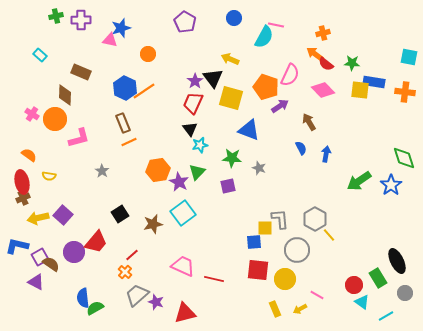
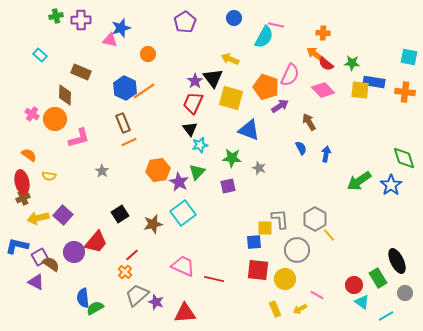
purple pentagon at (185, 22): rotated 10 degrees clockwise
orange cross at (323, 33): rotated 16 degrees clockwise
red triangle at (185, 313): rotated 10 degrees clockwise
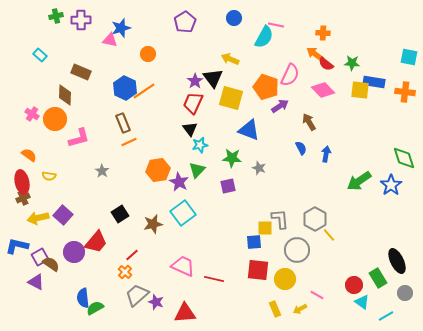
green triangle at (197, 172): moved 2 px up
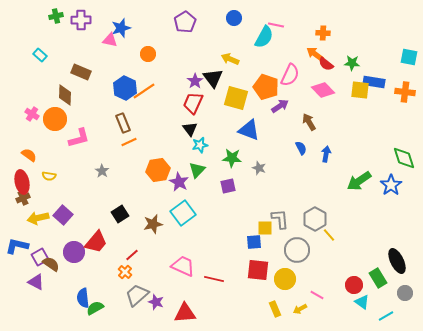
yellow square at (231, 98): moved 5 px right
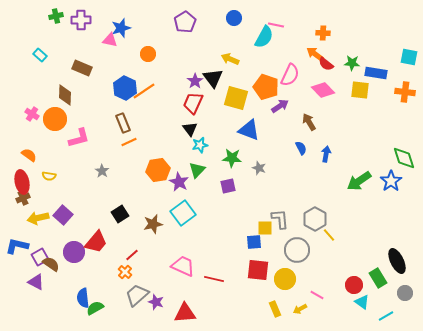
brown rectangle at (81, 72): moved 1 px right, 4 px up
blue rectangle at (374, 82): moved 2 px right, 9 px up
blue star at (391, 185): moved 4 px up
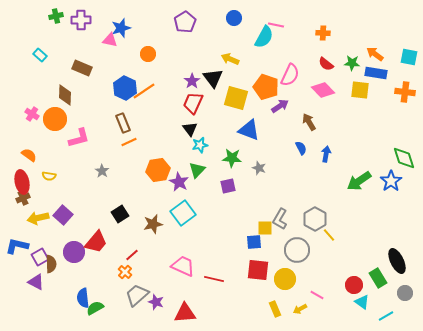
orange arrow at (315, 54): moved 60 px right
purple star at (195, 81): moved 3 px left
gray L-shape at (280, 219): rotated 145 degrees counterclockwise
brown semicircle at (51, 264): rotated 54 degrees clockwise
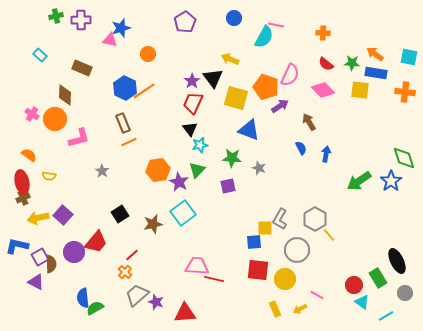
pink trapezoid at (183, 266): moved 14 px right; rotated 20 degrees counterclockwise
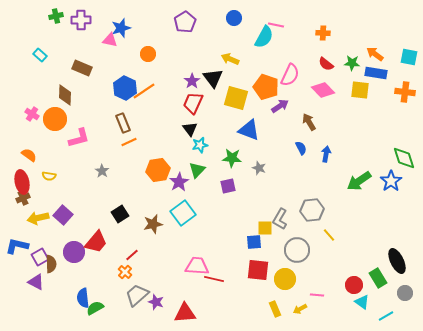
purple star at (179, 182): rotated 12 degrees clockwise
gray hexagon at (315, 219): moved 3 px left, 9 px up; rotated 25 degrees clockwise
pink line at (317, 295): rotated 24 degrees counterclockwise
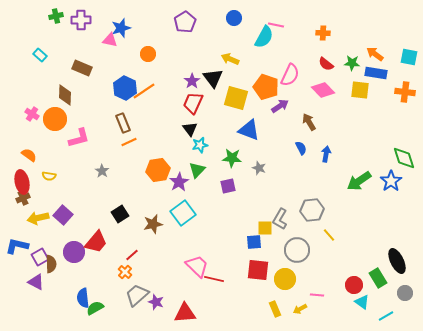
pink trapezoid at (197, 266): rotated 40 degrees clockwise
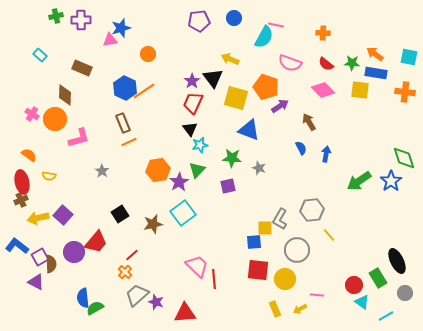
purple pentagon at (185, 22): moved 14 px right, 1 px up; rotated 25 degrees clockwise
pink triangle at (110, 40): rotated 21 degrees counterclockwise
pink semicircle at (290, 75): moved 12 px up; rotated 85 degrees clockwise
brown cross at (23, 198): moved 2 px left, 2 px down
blue L-shape at (17, 246): rotated 25 degrees clockwise
red line at (214, 279): rotated 72 degrees clockwise
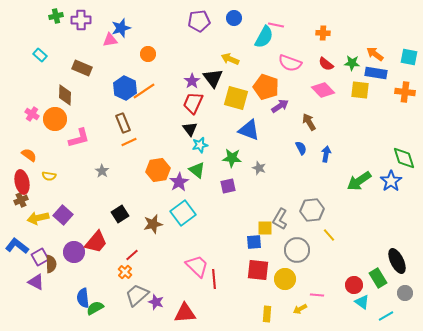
green triangle at (197, 170): rotated 36 degrees counterclockwise
yellow rectangle at (275, 309): moved 8 px left, 5 px down; rotated 28 degrees clockwise
